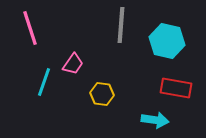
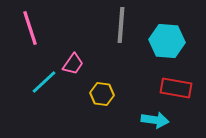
cyan hexagon: rotated 8 degrees counterclockwise
cyan line: rotated 28 degrees clockwise
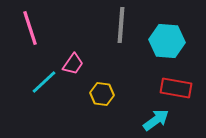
cyan arrow: moved 1 px right; rotated 44 degrees counterclockwise
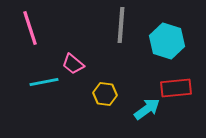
cyan hexagon: rotated 12 degrees clockwise
pink trapezoid: rotated 95 degrees clockwise
cyan line: rotated 32 degrees clockwise
red rectangle: rotated 16 degrees counterclockwise
yellow hexagon: moved 3 px right
cyan arrow: moved 9 px left, 11 px up
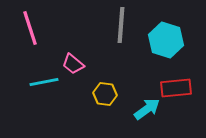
cyan hexagon: moved 1 px left, 1 px up
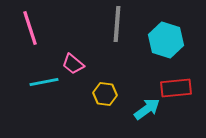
gray line: moved 4 px left, 1 px up
